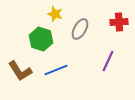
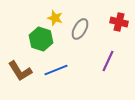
yellow star: moved 4 px down
red cross: rotated 18 degrees clockwise
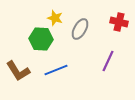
green hexagon: rotated 15 degrees counterclockwise
brown L-shape: moved 2 px left
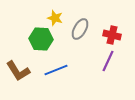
red cross: moved 7 px left, 13 px down
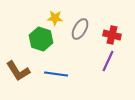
yellow star: rotated 14 degrees counterclockwise
green hexagon: rotated 15 degrees clockwise
blue line: moved 4 px down; rotated 30 degrees clockwise
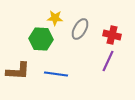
green hexagon: rotated 15 degrees counterclockwise
brown L-shape: rotated 55 degrees counterclockwise
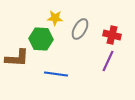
brown L-shape: moved 1 px left, 13 px up
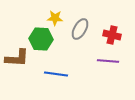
purple line: rotated 70 degrees clockwise
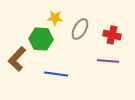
brown L-shape: moved 1 px down; rotated 130 degrees clockwise
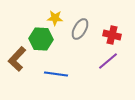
purple line: rotated 45 degrees counterclockwise
